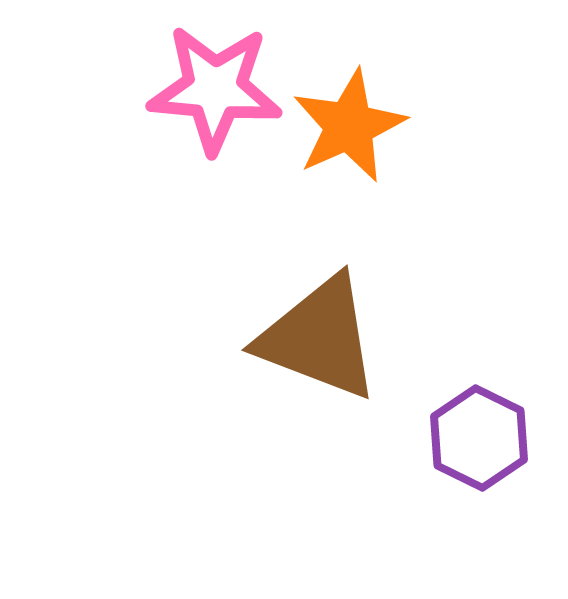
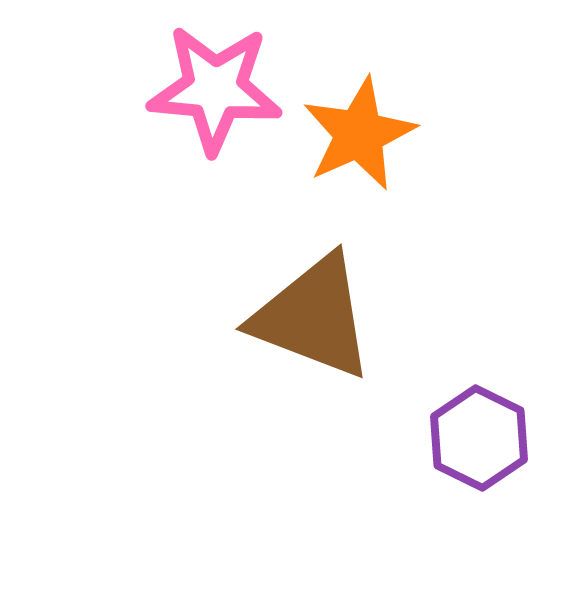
orange star: moved 10 px right, 8 px down
brown triangle: moved 6 px left, 21 px up
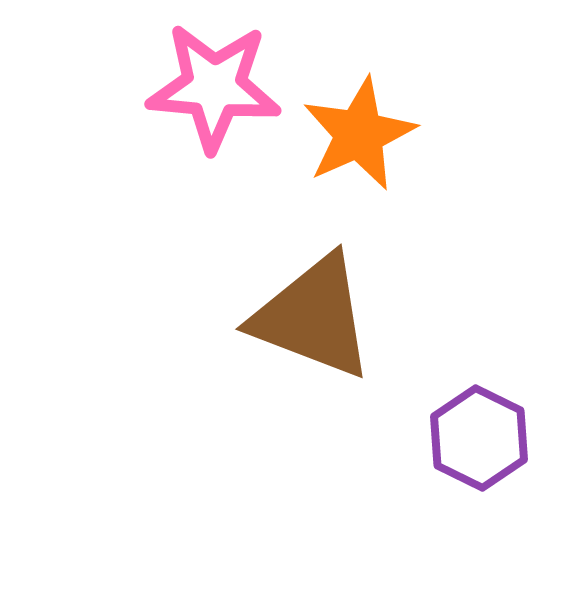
pink star: moved 1 px left, 2 px up
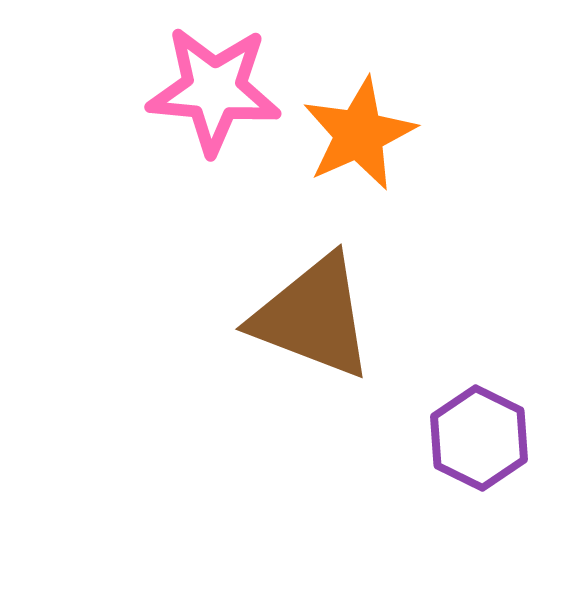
pink star: moved 3 px down
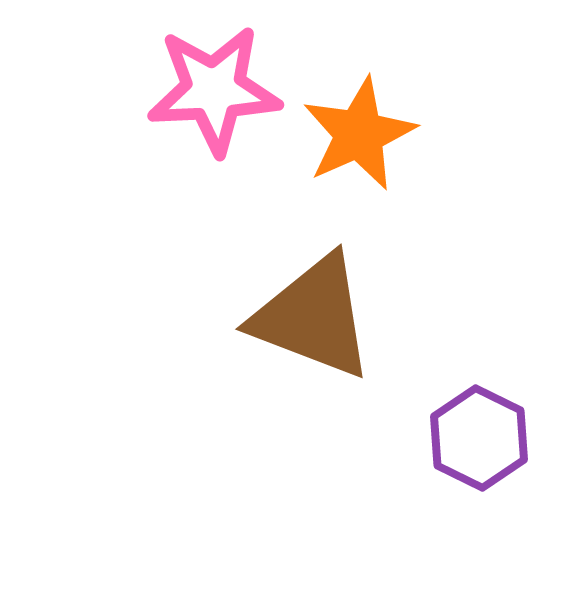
pink star: rotated 8 degrees counterclockwise
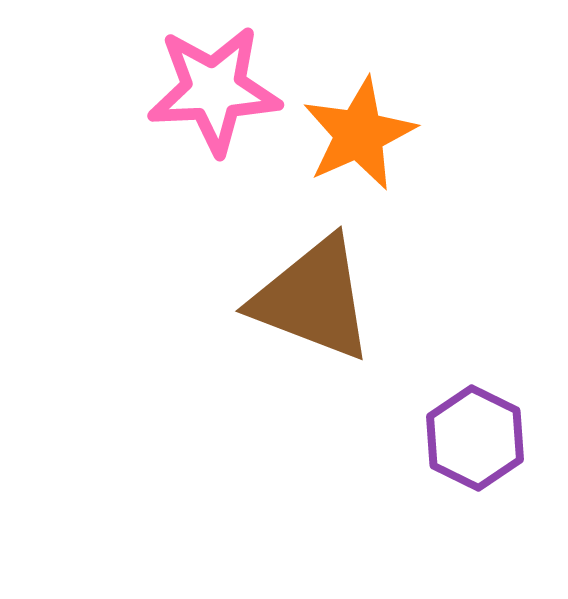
brown triangle: moved 18 px up
purple hexagon: moved 4 px left
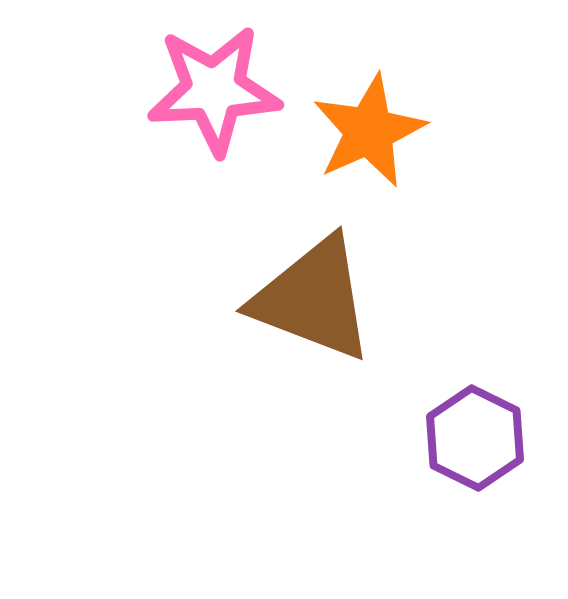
orange star: moved 10 px right, 3 px up
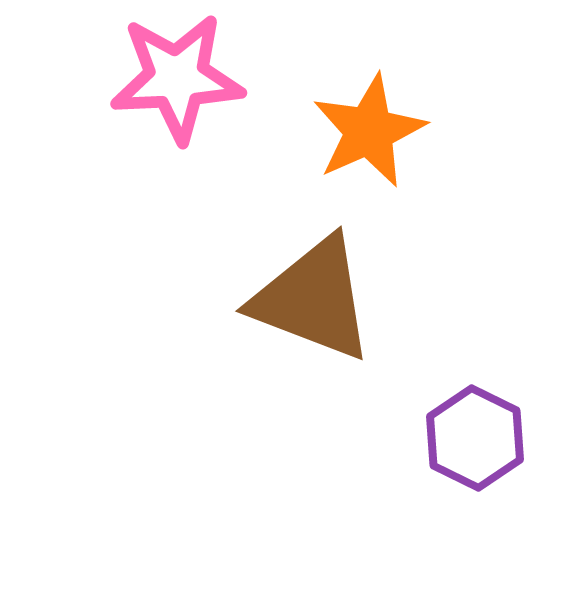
pink star: moved 37 px left, 12 px up
